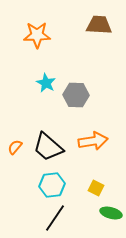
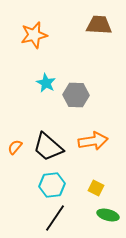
orange star: moved 3 px left; rotated 12 degrees counterclockwise
green ellipse: moved 3 px left, 2 px down
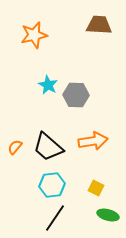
cyan star: moved 2 px right, 2 px down
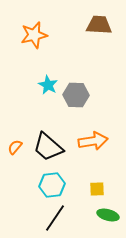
yellow square: moved 1 px right, 1 px down; rotated 28 degrees counterclockwise
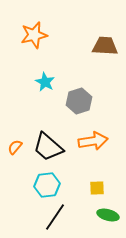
brown trapezoid: moved 6 px right, 21 px down
cyan star: moved 3 px left, 3 px up
gray hexagon: moved 3 px right, 6 px down; rotated 20 degrees counterclockwise
cyan hexagon: moved 5 px left
yellow square: moved 1 px up
black line: moved 1 px up
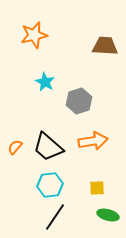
cyan hexagon: moved 3 px right
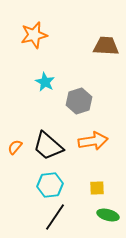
brown trapezoid: moved 1 px right
black trapezoid: moved 1 px up
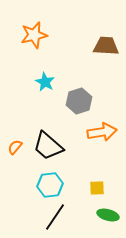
orange arrow: moved 9 px right, 9 px up
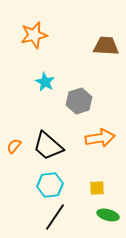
orange arrow: moved 2 px left, 6 px down
orange semicircle: moved 1 px left, 1 px up
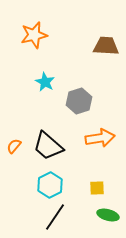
cyan hexagon: rotated 20 degrees counterclockwise
